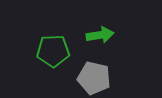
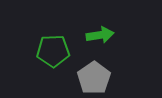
gray pentagon: rotated 24 degrees clockwise
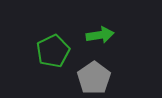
green pentagon: rotated 24 degrees counterclockwise
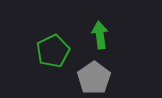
green arrow: rotated 88 degrees counterclockwise
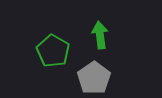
green pentagon: rotated 16 degrees counterclockwise
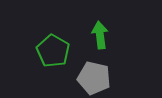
gray pentagon: rotated 24 degrees counterclockwise
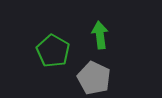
gray pentagon: rotated 12 degrees clockwise
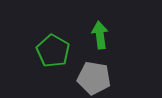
gray pentagon: rotated 16 degrees counterclockwise
